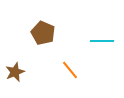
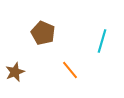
cyan line: rotated 75 degrees counterclockwise
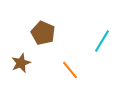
cyan line: rotated 15 degrees clockwise
brown star: moved 6 px right, 9 px up
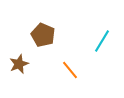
brown pentagon: moved 2 px down
brown star: moved 2 px left, 1 px down
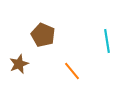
cyan line: moved 5 px right; rotated 40 degrees counterclockwise
orange line: moved 2 px right, 1 px down
